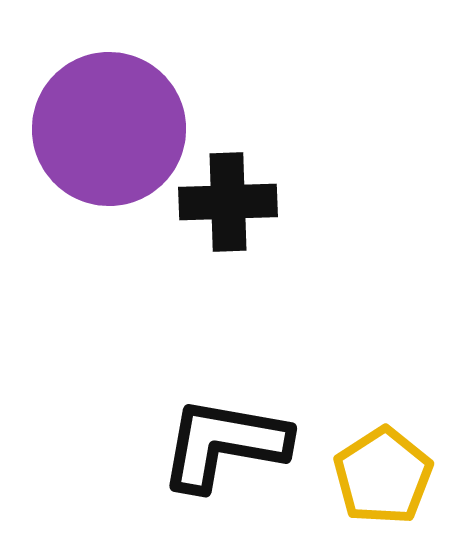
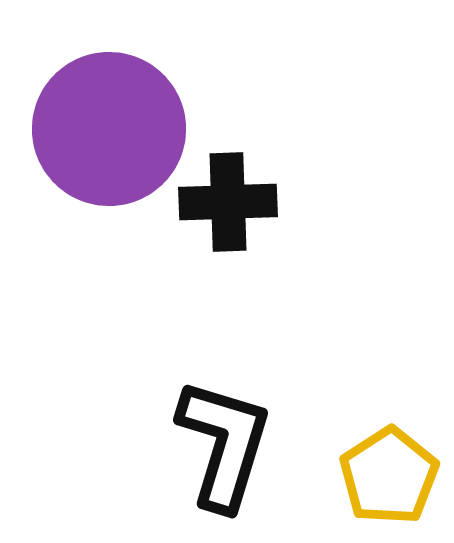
black L-shape: rotated 97 degrees clockwise
yellow pentagon: moved 6 px right
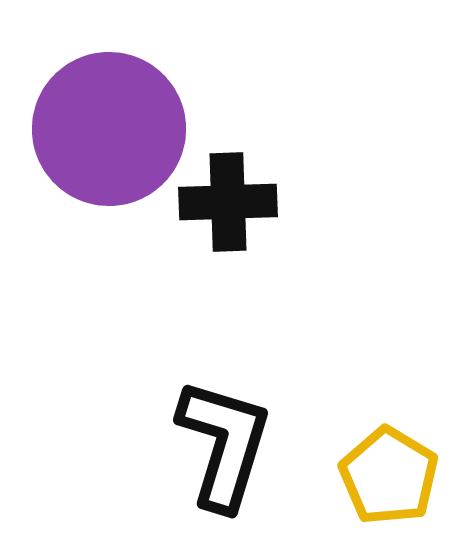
yellow pentagon: rotated 8 degrees counterclockwise
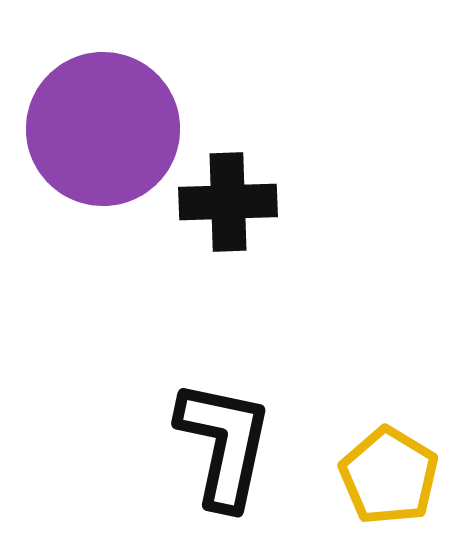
purple circle: moved 6 px left
black L-shape: rotated 5 degrees counterclockwise
